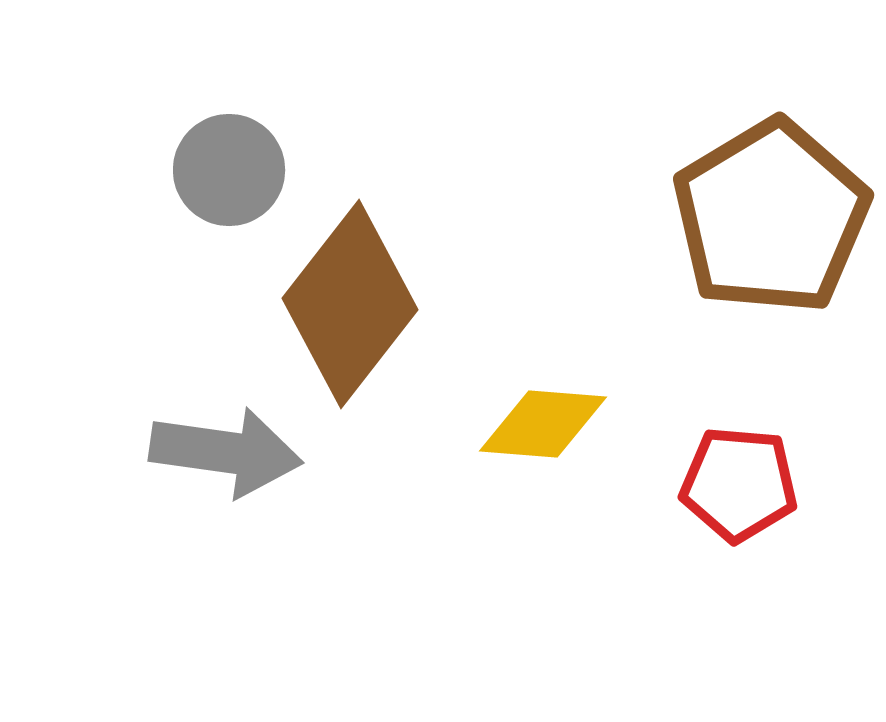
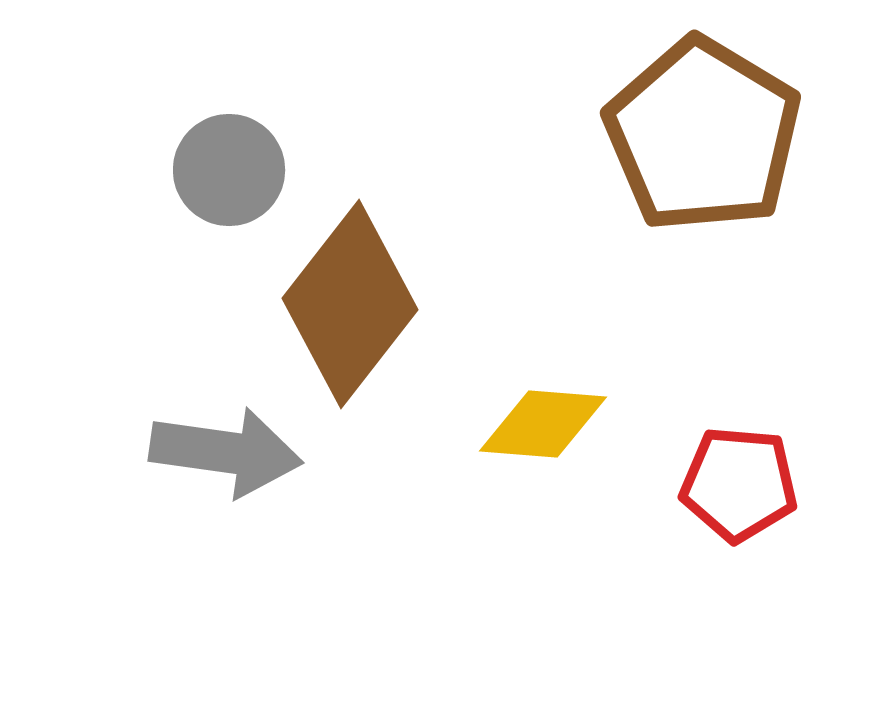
brown pentagon: moved 68 px left, 82 px up; rotated 10 degrees counterclockwise
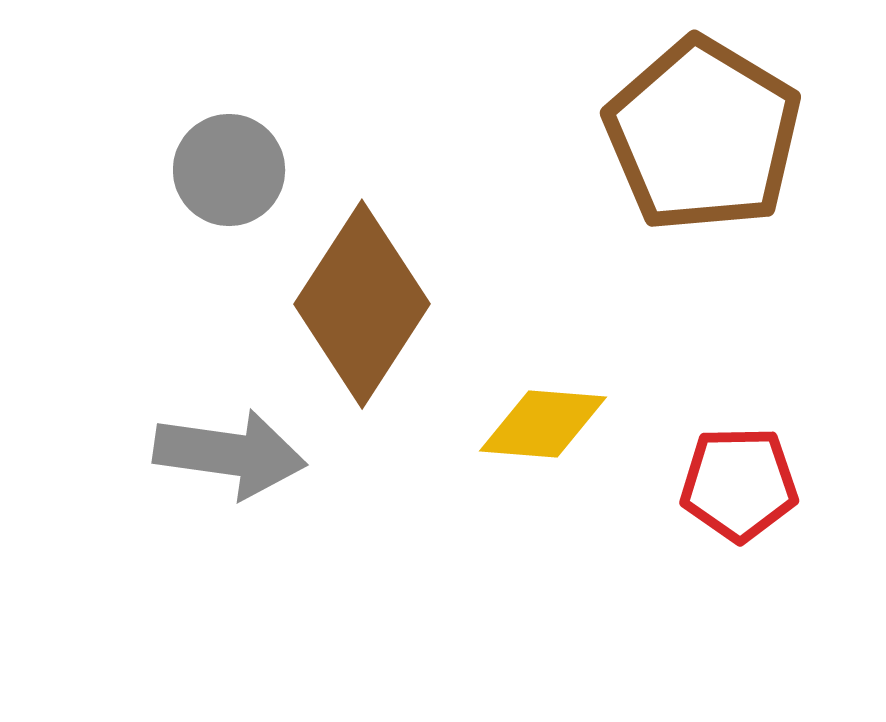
brown diamond: moved 12 px right; rotated 5 degrees counterclockwise
gray arrow: moved 4 px right, 2 px down
red pentagon: rotated 6 degrees counterclockwise
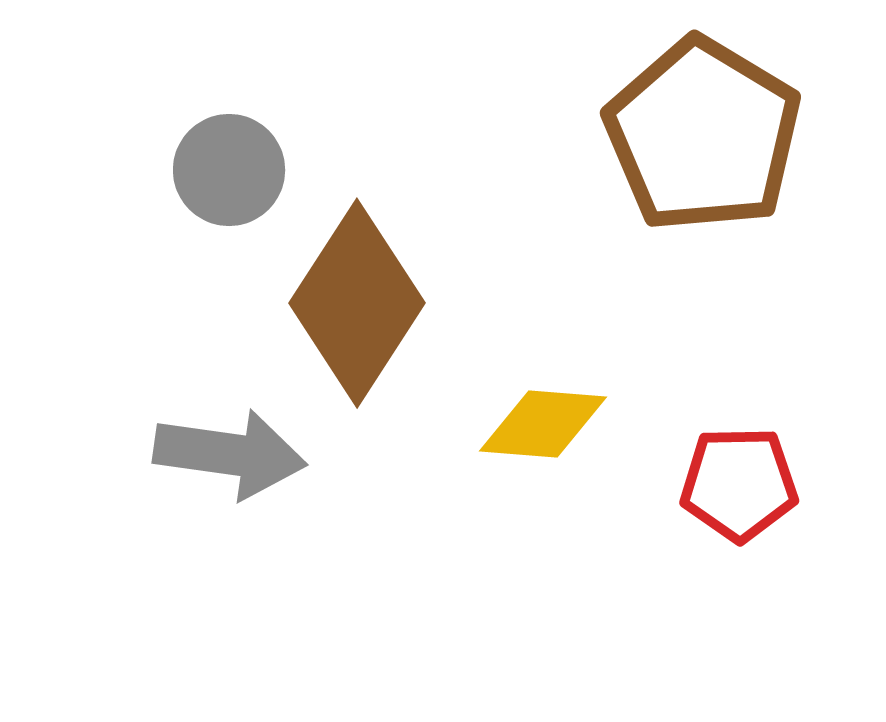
brown diamond: moved 5 px left, 1 px up
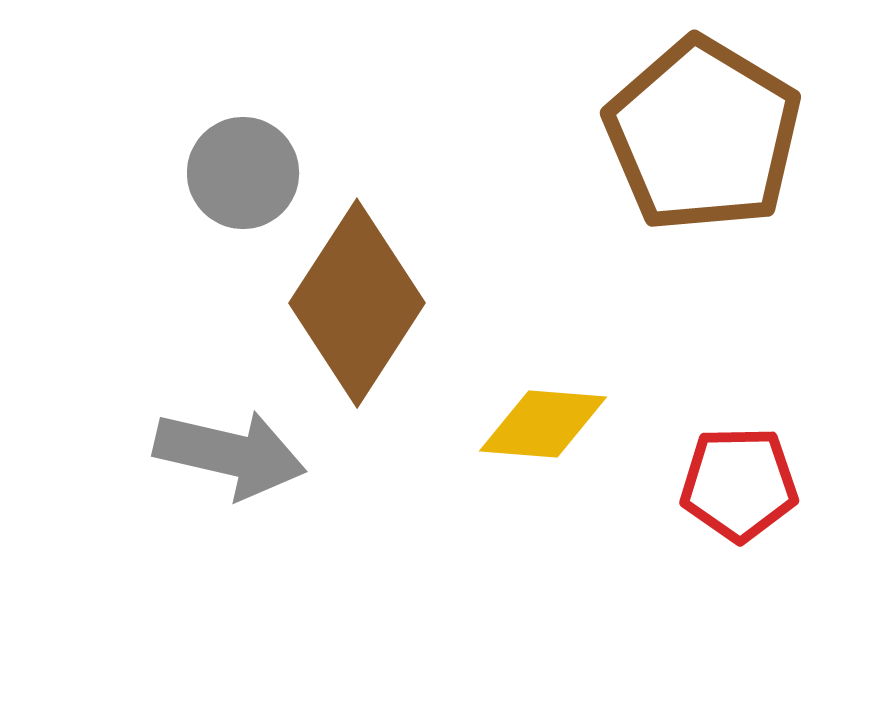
gray circle: moved 14 px right, 3 px down
gray arrow: rotated 5 degrees clockwise
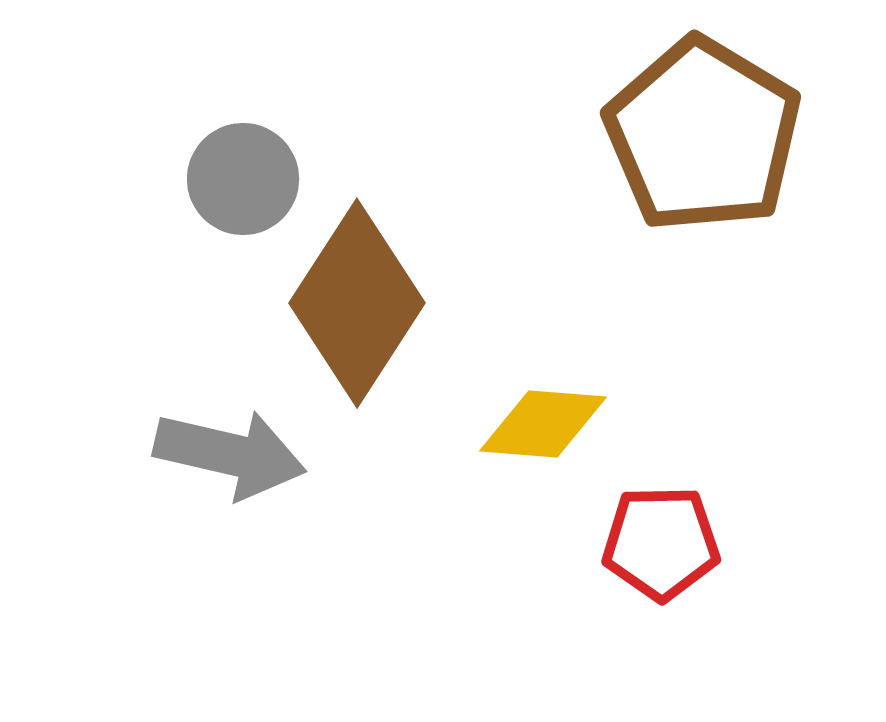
gray circle: moved 6 px down
red pentagon: moved 78 px left, 59 px down
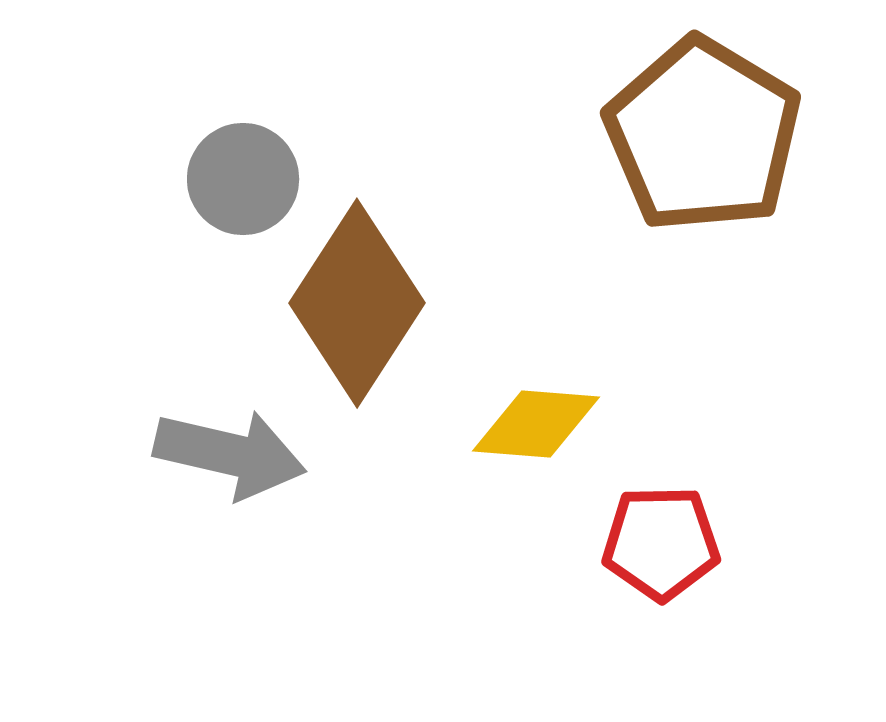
yellow diamond: moved 7 px left
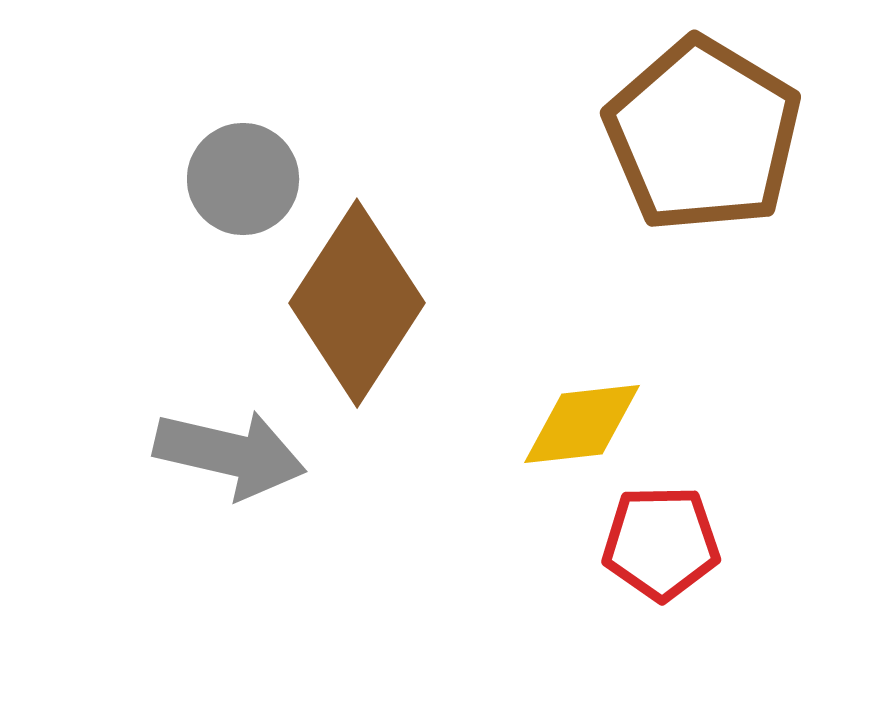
yellow diamond: moved 46 px right; rotated 11 degrees counterclockwise
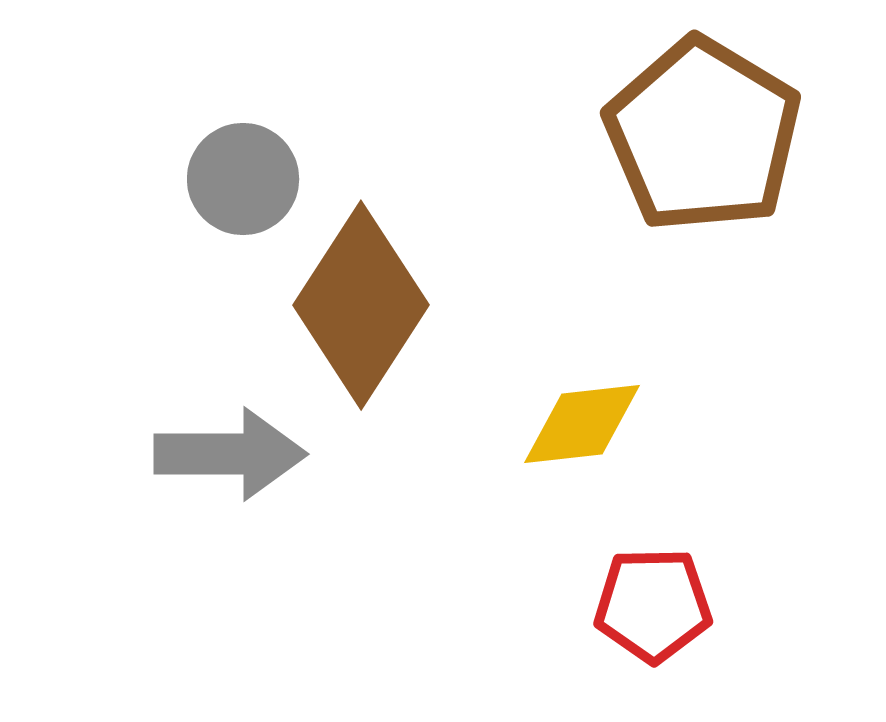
brown diamond: moved 4 px right, 2 px down
gray arrow: rotated 13 degrees counterclockwise
red pentagon: moved 8 px left, 62 px down
